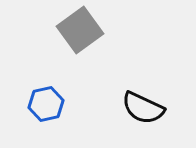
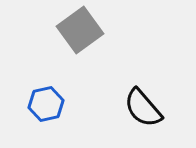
black semicircle: rotated 24 degrees clockwise
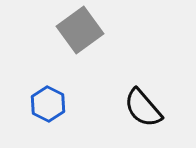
blue hexagon: moved 2 px right; rotated 20 degrees counterclockwise
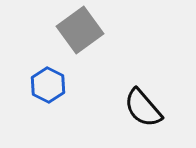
blue hexagon: moved 19 px up
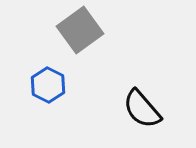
black semicircle: moved 1 px left, 1 px down
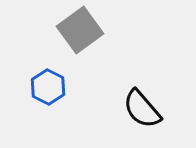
blue hexagon: moved 2 px down
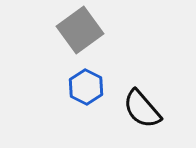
blue hexagon: moved 38 px right
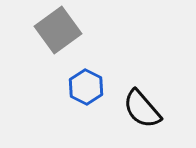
gray square: moved 22 px left
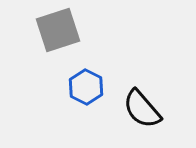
gray square: rotated 18 degrees clockwise
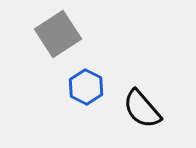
gray square: moved 4 px down; rotated 15 degrees counterclockwise
